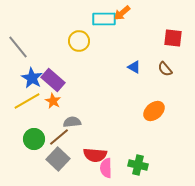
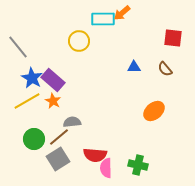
cyan rectangle: moved 1 px left
blue triangle: rotated 32 degrees counterclockwise
gray square: rotated 15 degrees clockwise
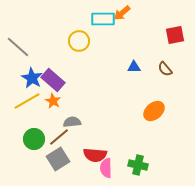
red square: moved 2 px right, 3 px up; rotated 18 degrees counterclockwise
gray line: rotated 10 degrees counterclockwise
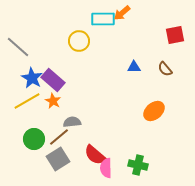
red semicircle: rotated 35 degrees clockwise
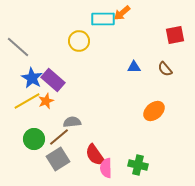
orange star: moved 7 px left; rotated 21 degrees clockwise
red semicircle: rotated 15 degrees clockwise
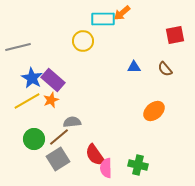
yellow circle: moved 4 px right
gray line: rotated 55 degrees counterclockwise
orange star: moved 5 px right, 1 px up
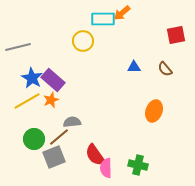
red square: moved 1 px right
orange ellipse: rotated 30 degrees counterclockwise
gray square: moved 4 px left, 2 px up; rotated 10 degrees clockwise
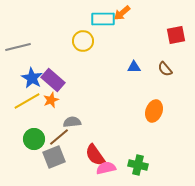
pink semicircle: rotated 78 degrees clockwise
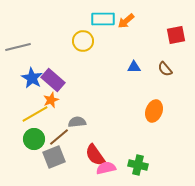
orange arrow: moved 4 px right, 8 px down
yellow line: moved 8 px right, 13 px down
gray semicircle: moved 5 px right
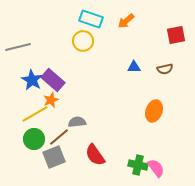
cyan rectangle: moved 12 px left; rotated 20 degrees clockwise
brown semicircle: rotated 63 degrees counterclockwise
blue star: moved 2 px down
pink semicircle: moved 50 px right; rotated 66 degrees clockwise
